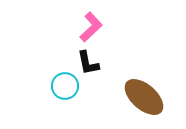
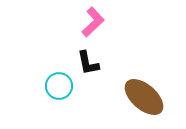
pink L-shape: moved 2 px right, 5 px up
cyan circle: moved 6 px left
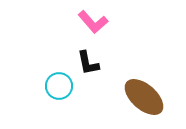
pink L-shape: rotated 92 degrees clockwise
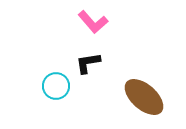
black L-shape: rotated 92 degrees clockwise
cyan circle: moved 3 px left
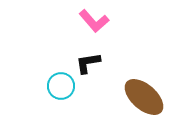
pink L-shape: moved 1 px right, 1 px up
cyan circle: moved 5 px right
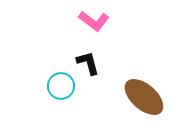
pink L-shape: rotated 12 degrees counterclockwise
black L-shape: rotated 84 degrees clockwise
